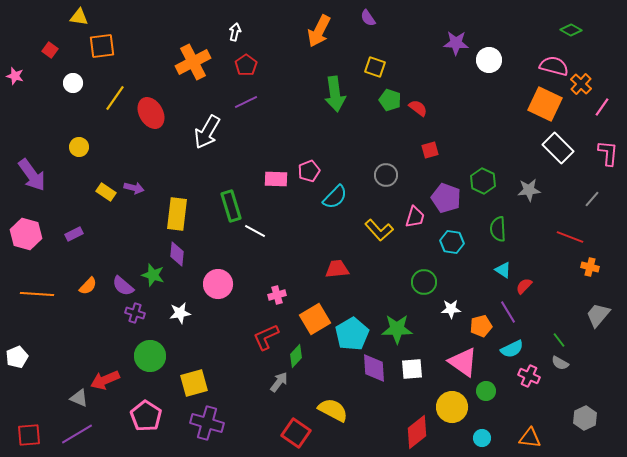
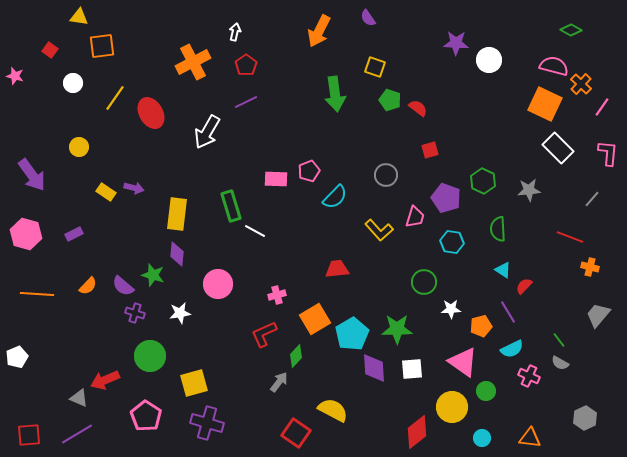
red L-shape at (266, 337): moved 2 px left, 3 px up
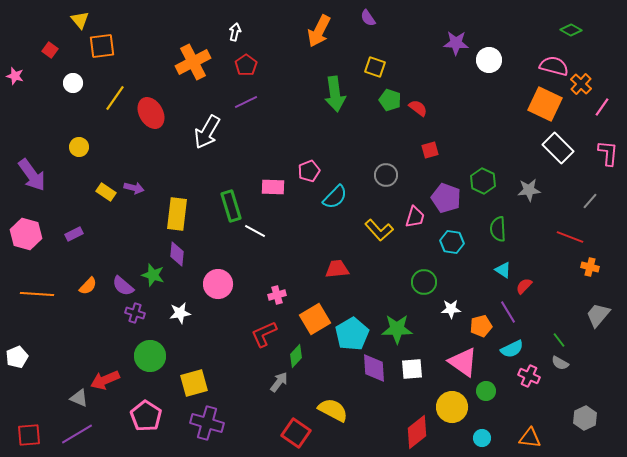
yellow triangle at (79, 17): moved 1 px right, 3 px down; rotated 42 degrees clockwise
pink rectangle at (276, 179): moved 3 px left, 8 px down
gray line at (592, 199): moved 2 px left, 2 px down
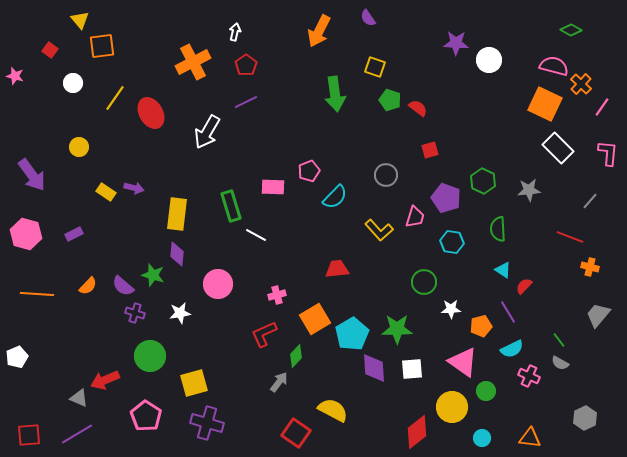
white line at (255, 231): moved 1 px right, 4 px down
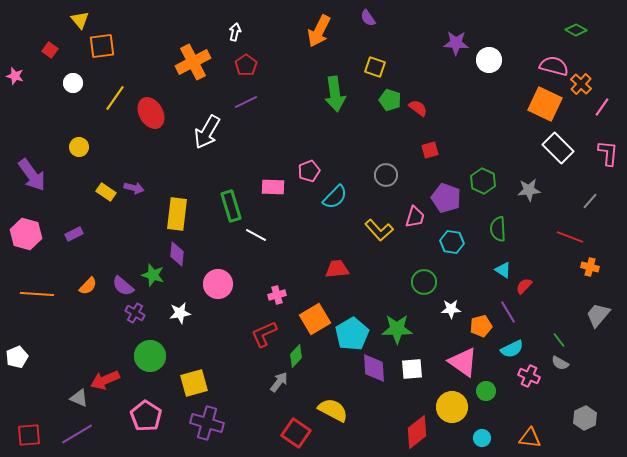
green diamond at (571, 30): moved 5 px right
purple cross at (135, 313): rotated 12 degrees clockwise
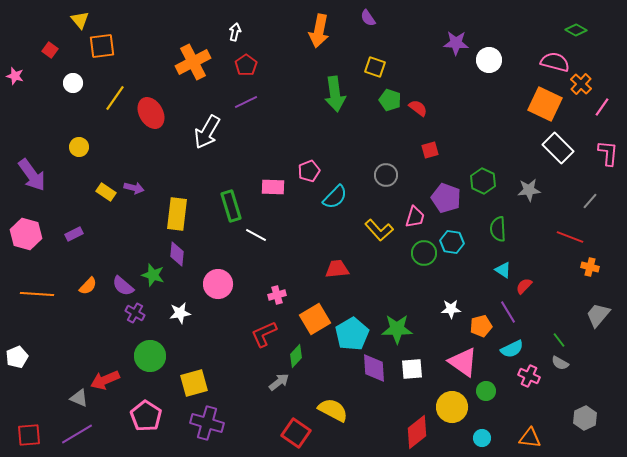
orange arrow at (319, 31): rotated 16 degrees counterclockwise
pink semicircle at (554, 66): moved 1 px right, 4 px up
green circle at (424, 282): moved 29 px up
gray arrow at (279, 382): rotated 15 degrees clockwise
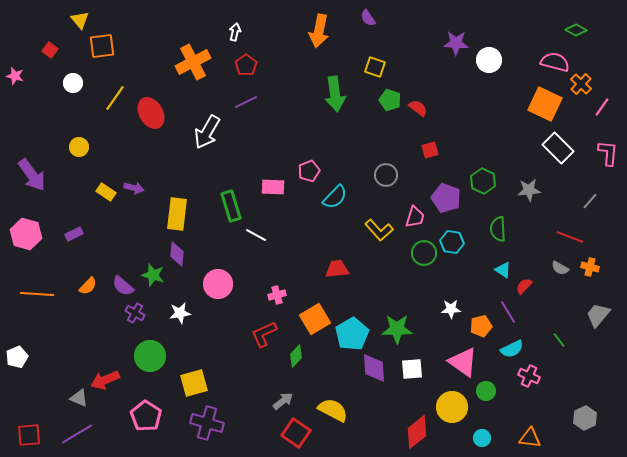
gray semicircle at (560, 363): moved 95 px up
gray arrow at (279, 382): moved 4 px right, 19 px down
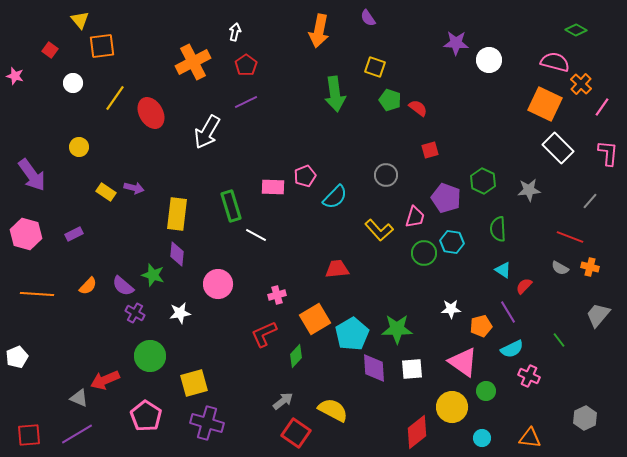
pink pentagon at (309, 171): moved 4 px left, 5 px down
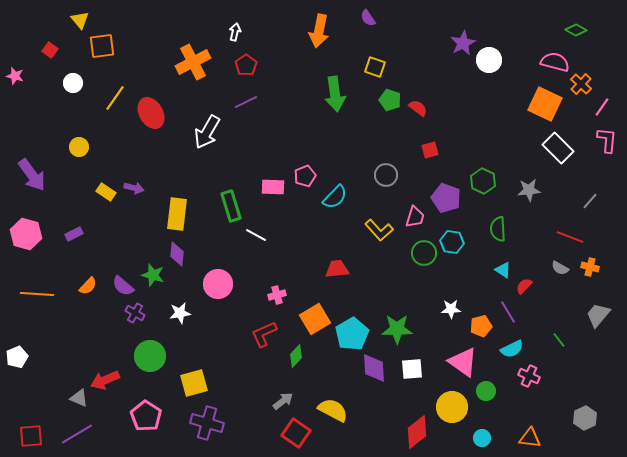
purple star at (456, 43): moved 7 px right; rotated 30 degrees counterclockwise
pink L-shape at (608, 153): moved 1 px left, 13 px up
red square at (29, 435): moved 2 px right, 1 px down
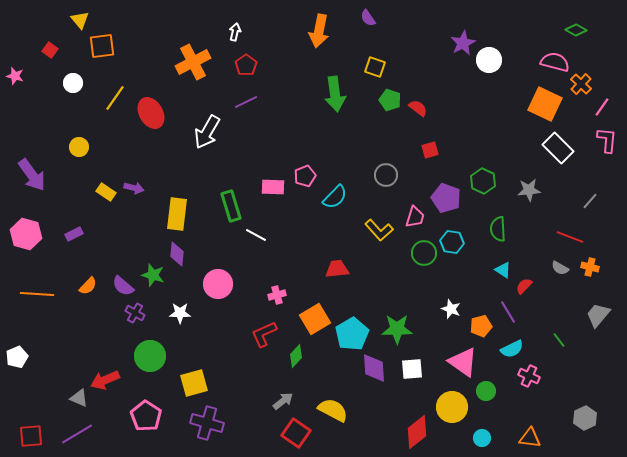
white star at (451, 309): rotated 24 degrees clockwise
white star at (180, 313): rotated 10 degrees clockwise
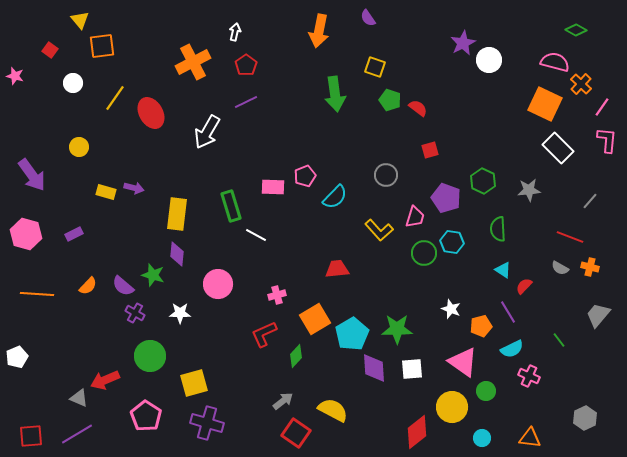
yellow rectangle at (106, 192): rotated 18 degrees counterclockwise
